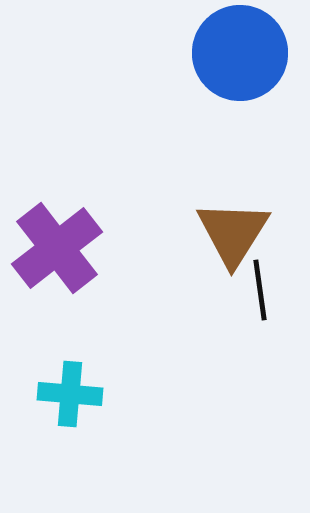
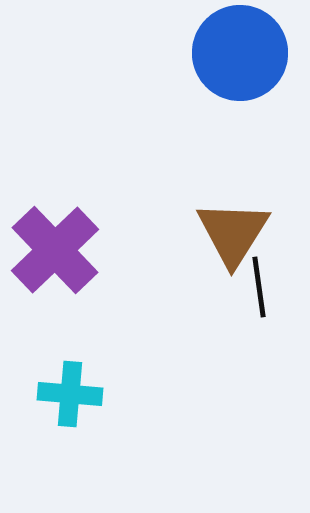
purple cross: moved 2 px left, 2 px down; rotated 6 degrees counterclockwise
black line: moved 1 px left, 3 px up
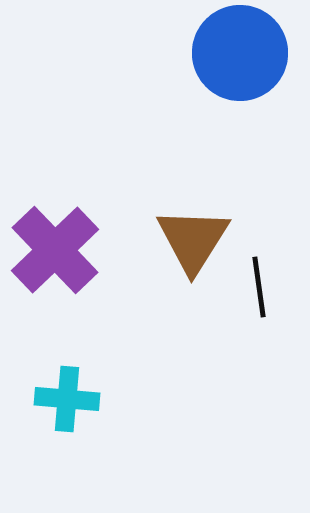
brown triangle: moved 40 px left, 7 px down
cyan cross: moved 3 px left, 5 px down
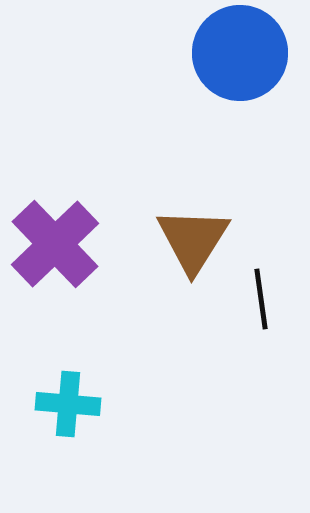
purple cross: moved 6 px up
black line: moved 2 px right, 12 px down
cyan cross: moved 1 px right, 5 px down
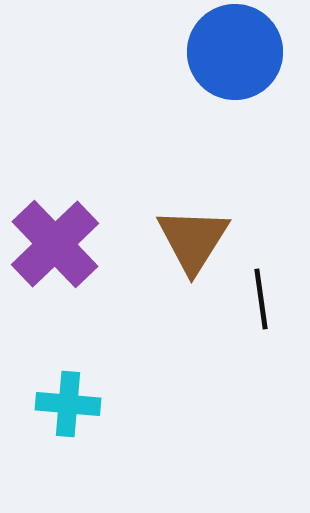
blue circle: moved 5 px left, 1 px up
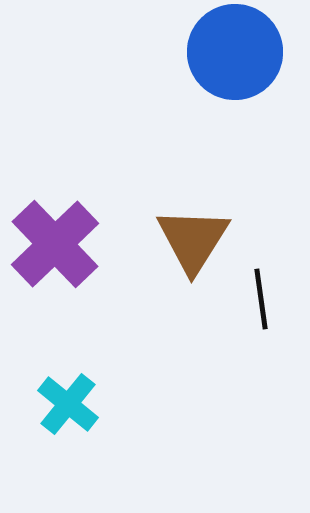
cyan cross: rotated 34 degrees clockwise
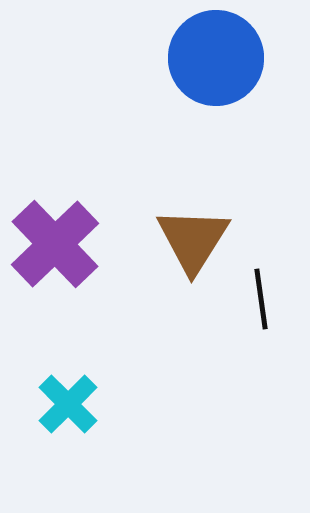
blue circle: moved 19 px left, 6 px down
cyan cross: rotated 6 degrees clockwise
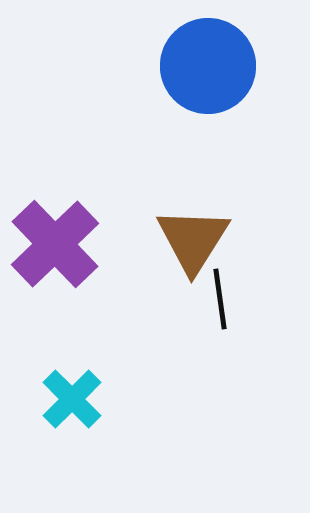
blue circle: moved 8 px left, 8 px down
black line: moved 41 px left
cyan cross: moved 4 px right, 5 px up
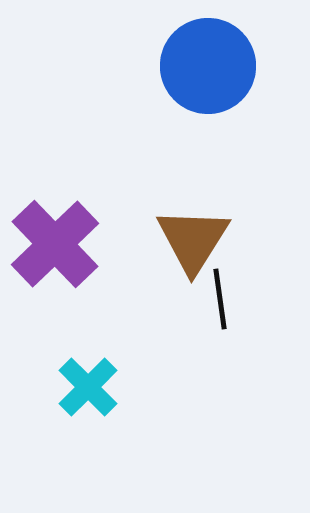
cyan cross: moved 16 px right, 12 px up
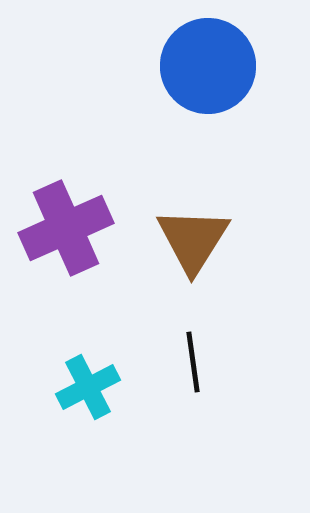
purple cross: moved 11 px right, 16 px up; rotated 20 degrees clockwise
black line: moved 27 px left, 63 px down
cyan cross: rotated 18 degrees clockwise
